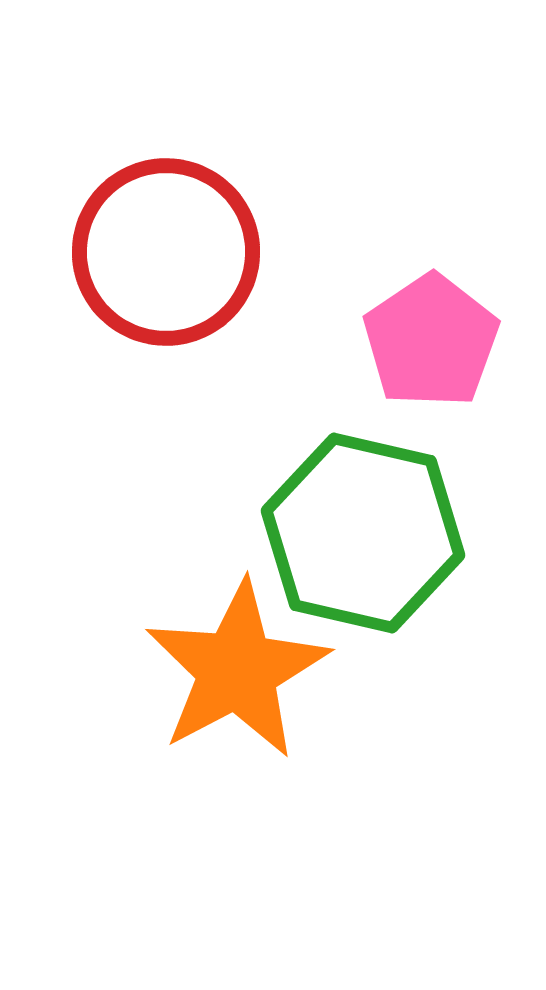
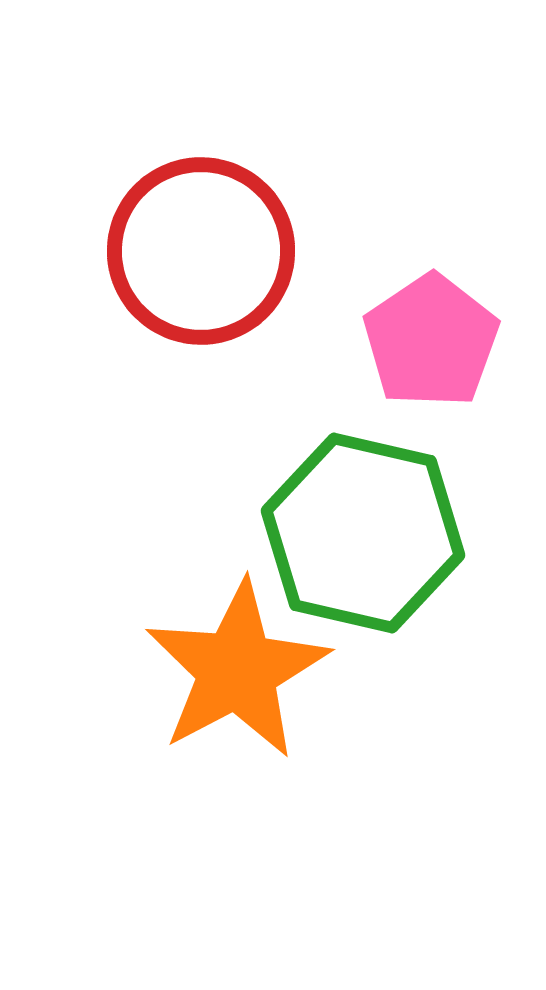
red circle: moved 35 px right, 1 px up
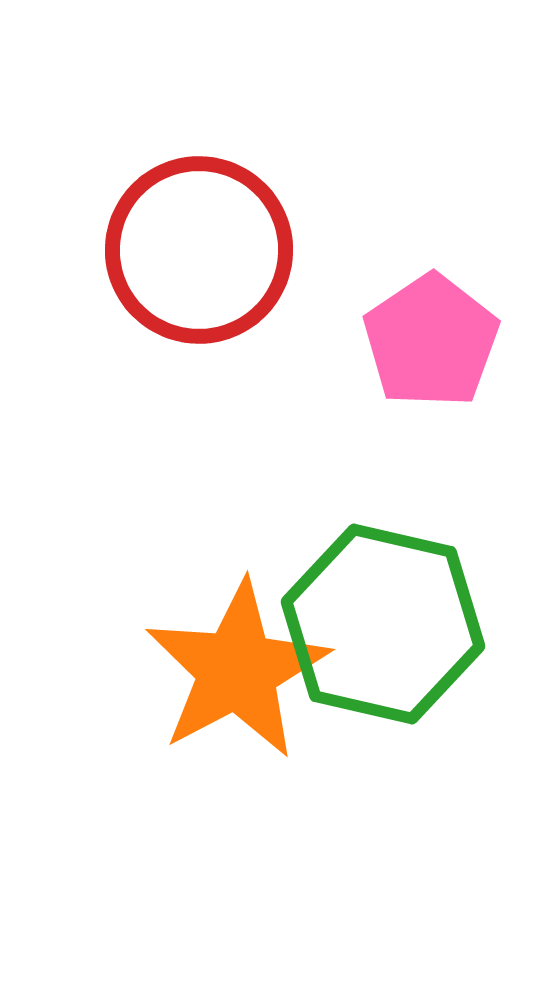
red circle: moved 2 px left, 1 px up
green hexagon: moved 20 px right, 91 px down
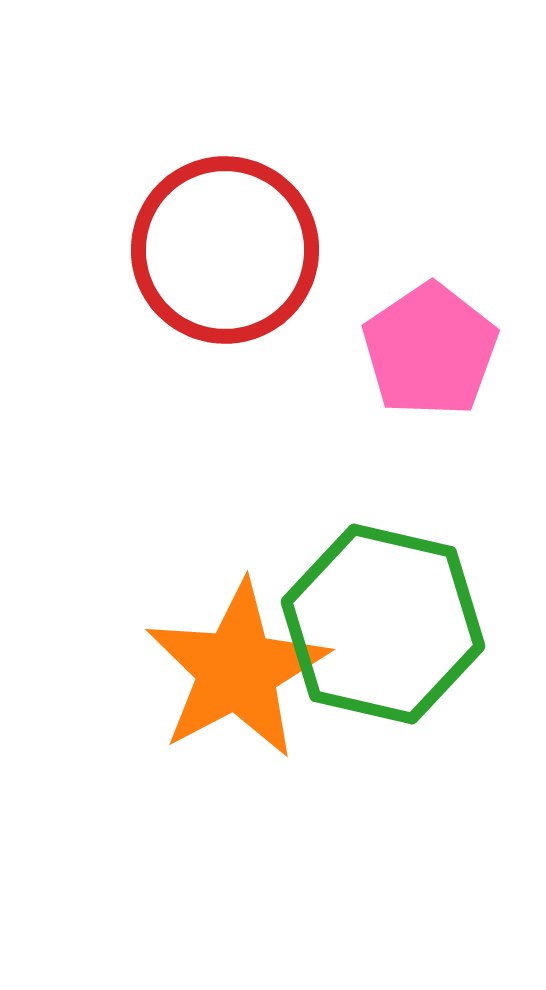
red circle: moved 26 px right
pink pentagon: moved 1 px left, 9 px down
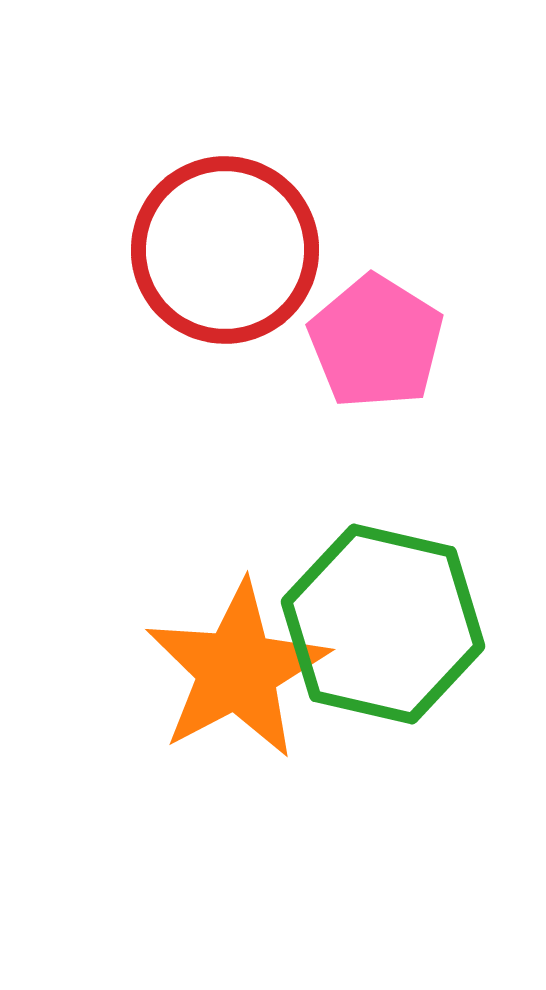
pink pentagon: moved 54 px left, 8 px up; rotated 6 degrees counterclockwise
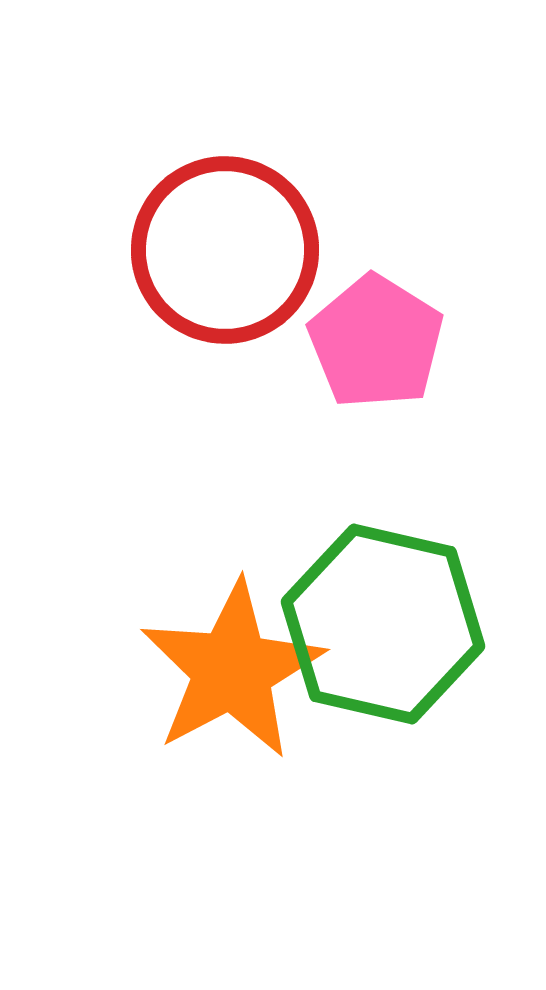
orange star: moved 5 px left
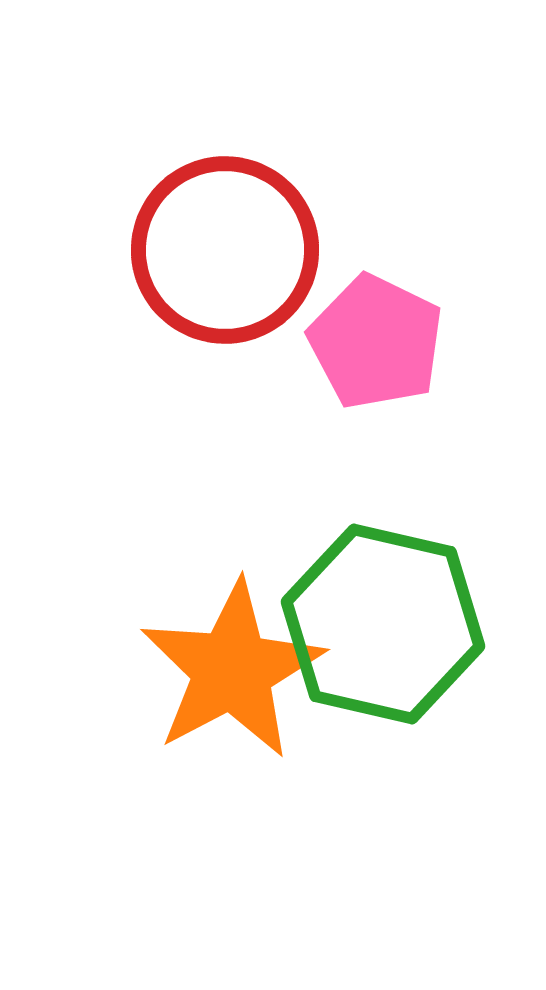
pink pentagon: rotated 6 degrees counterclockwise
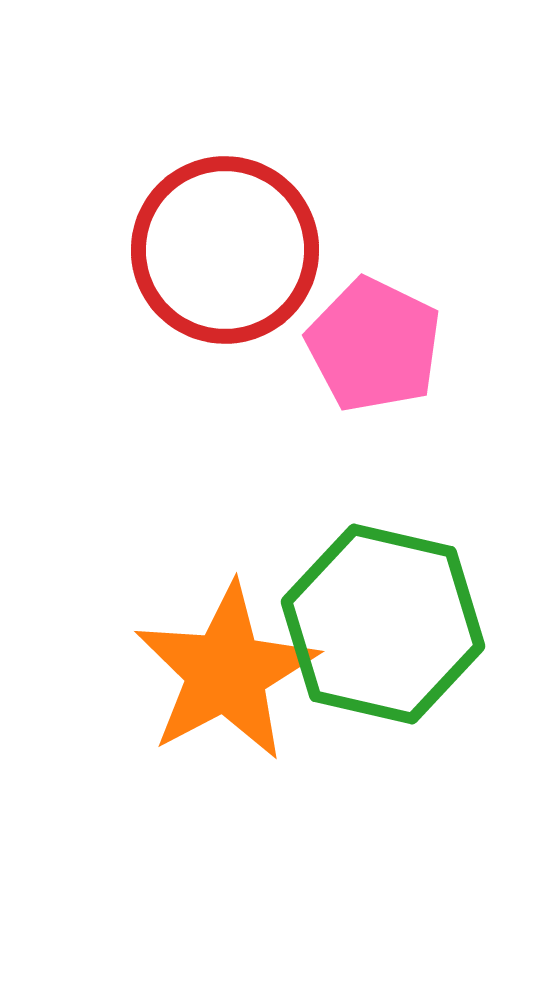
pink pentagon: moved 2 px left, 3 px down
orange star: moved 6 px left, 2 px down
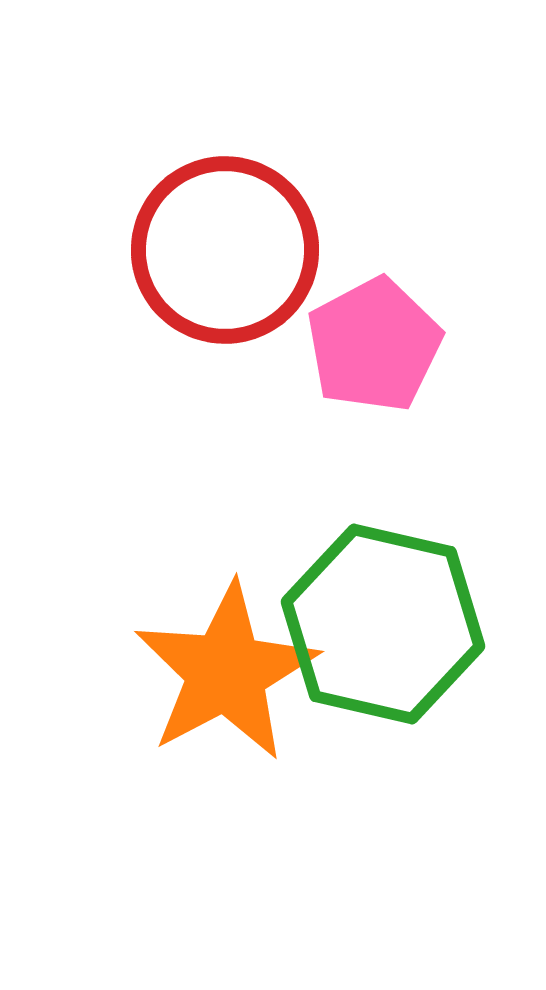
pink pentagon: rotated 18 degrees clockwise
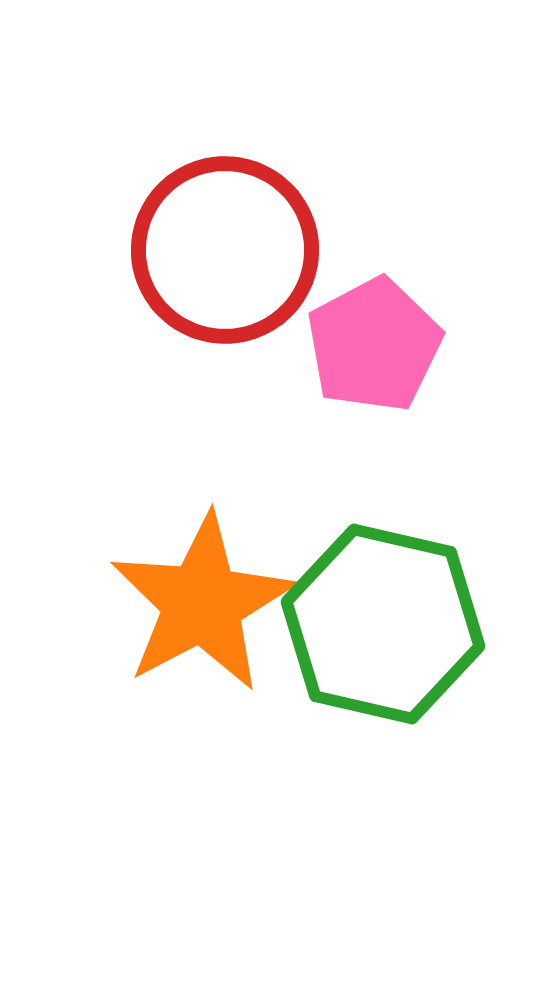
orange star: moved 24 px left, 69 px up
